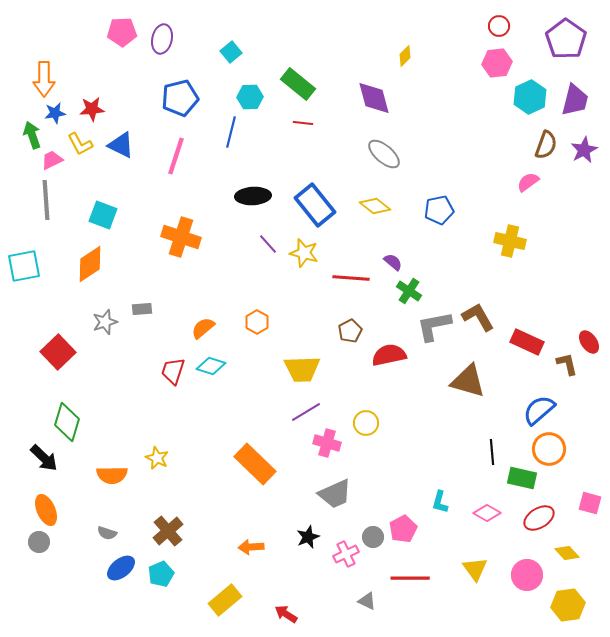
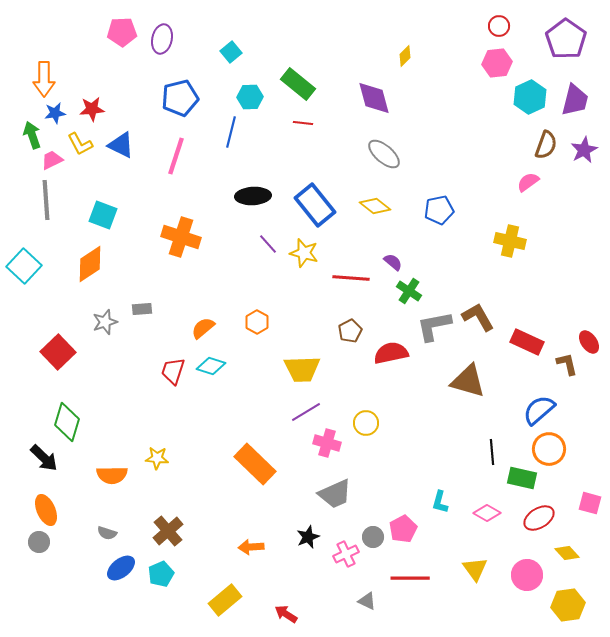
cyan square at (24, 266): rotated 36 degrees counterclockwise
red semicircle at (389, 355): moved 2 px right, 2 px up
yellow star at (157, 458): rotated 20 degrees counterclockwise
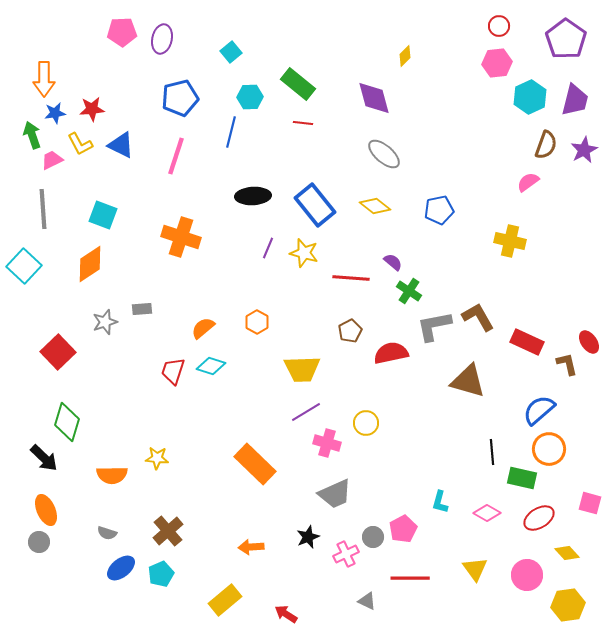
gray line at (46, 200): moved 3 px left, 9 px down
purple line at (268, 244): moved 4 px down; rotated 65 degrees clockwise
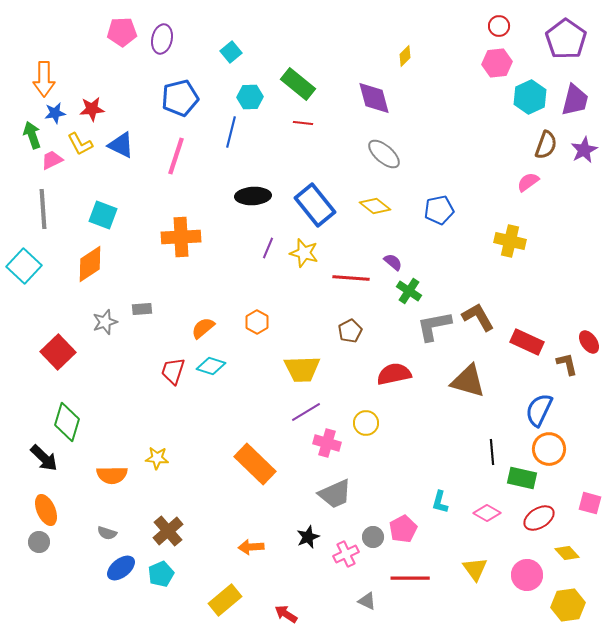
orange cross at (181, 237): rotated 21 degrees counterclockwise
red semicircle at (391, 353): moved 3 px right, 21 px down
blue semicircle at (539, 410): rotated 24 degrees counterclockwise
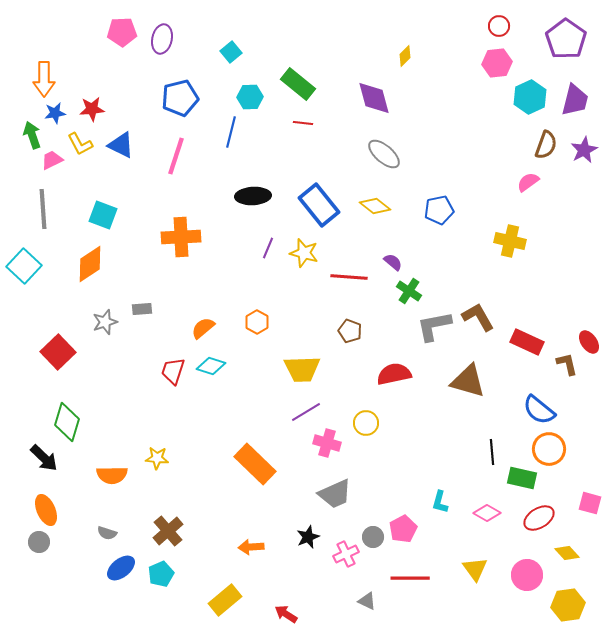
blue rectangle at (315, 205): moved 4 px right
red line at (351, 278): moved 2 px left, 1 px up
brown pentagon at (350, 331): rotated 25 degrees counterclockwise
blue semicircle at (539, 410): rotated 76 degrees counterclockwise
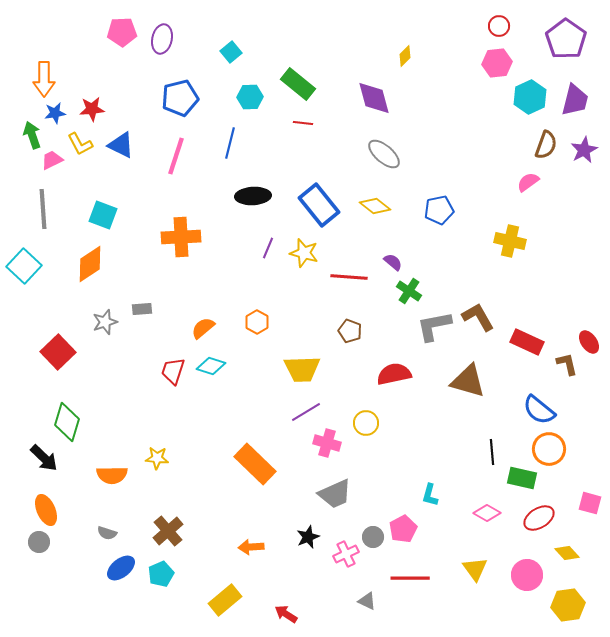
blue line at (231, 132): moved 1 px left, 11 px down
cyan L-shape at (440, 502): moved 10 px left, 7 px up
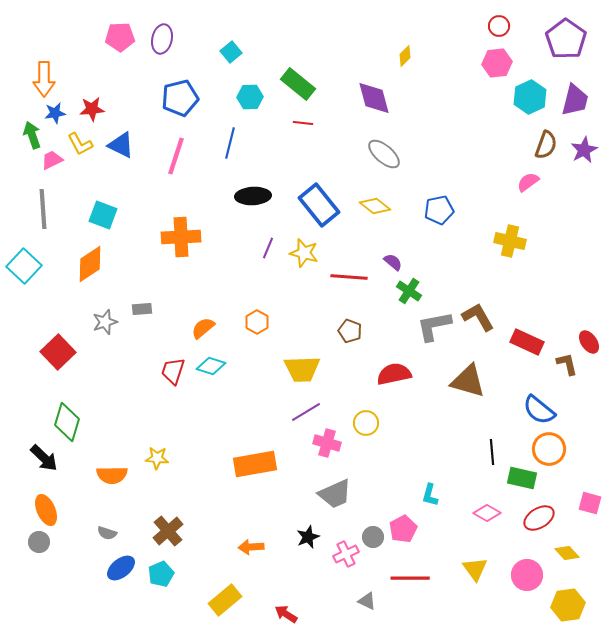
pink pentagon at (122, 32): moved 2 px left, 5 px down
orange rectangle at (255, 464): rotated 54 degrees counterclockwise
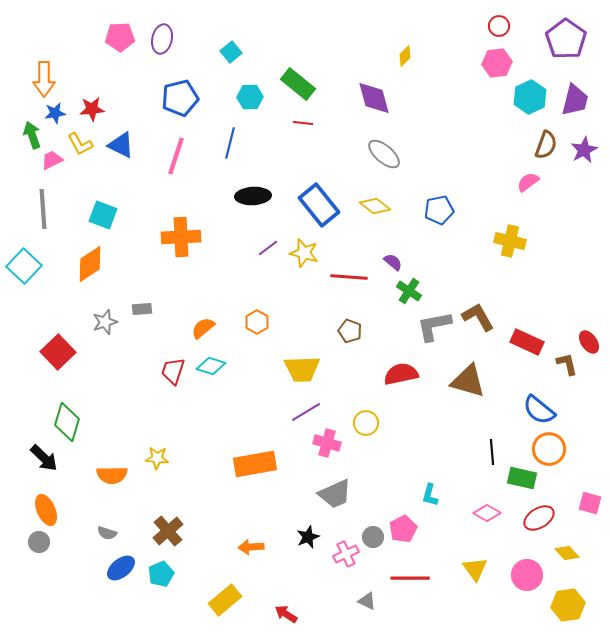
purple line at (268, 248): rotated 30 degrees clockwise
red semicircle at (394, 374): moved 7 px right
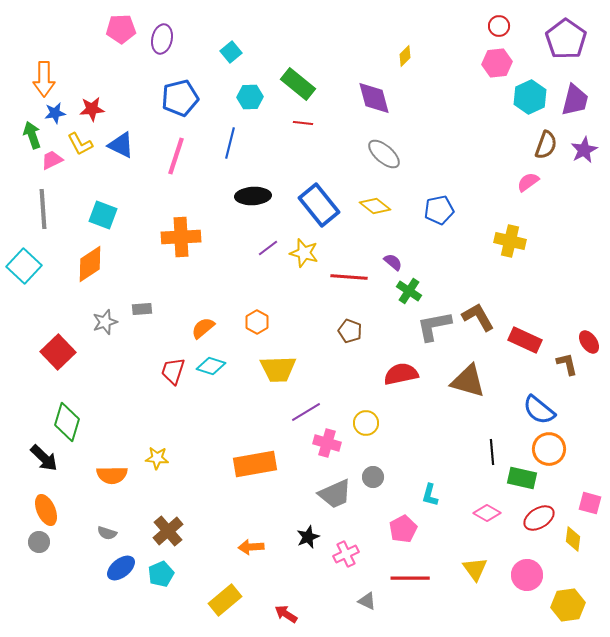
pink pentagon at (120, 37): moved 1 px right, 8 px up
red rectangle at (527, 342): moved 2 px left, 2 px up
yellow trapezoid at (302, 369): moved 24 px left
gray circle at (373, 537): moved 60 px up
yellow diamond at (567, 553): moved 6 px right, 14 px up; rotated 50 degrees clockwise
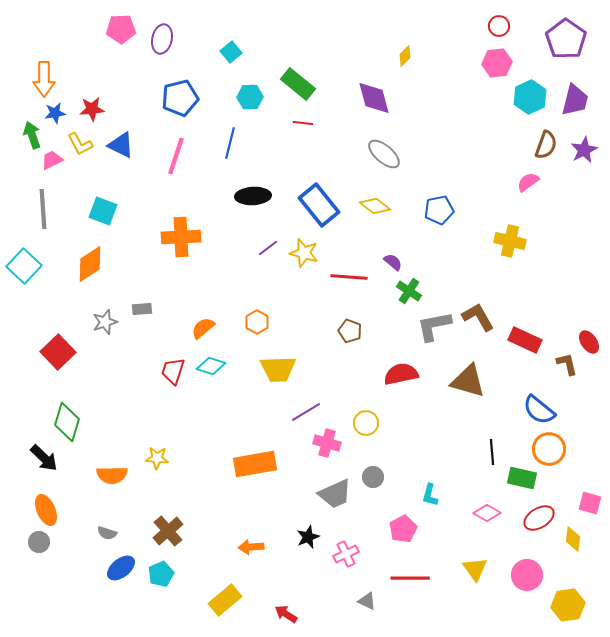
cyan square at (103, 215): moved 4 px up
